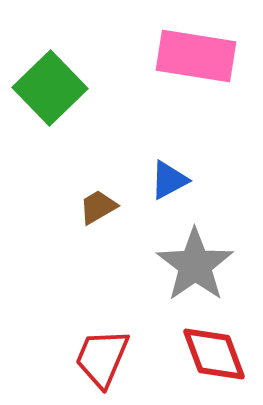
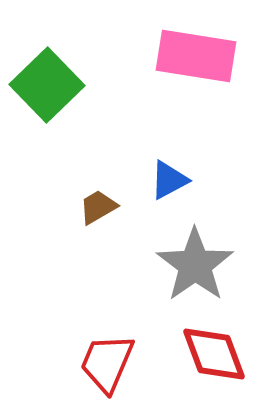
green square: moved 3 px left, 3 px up
red trapezoid: moved 5 px right, 5 px down
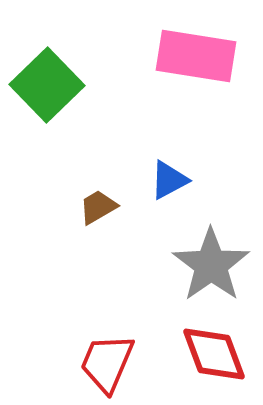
gray star: moved 16 px right
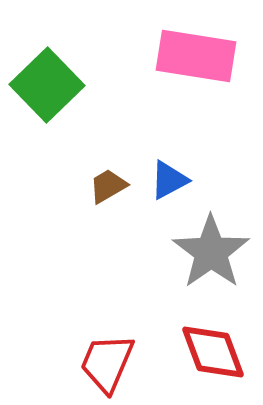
brown trapezoid: moved 10 px right, 21 px up
gray star: moved 13 px up
red diamond: moved 1 px left, 2 px up
